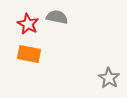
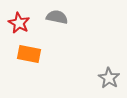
red star: moved 9 px left, 1 px up
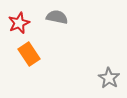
red star: rotated 20 degrees clockwise
orange rectangle: rotated 45 degrees clockwise
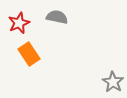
gray star: moved 4 px right, 4 px down
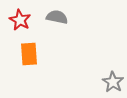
red star: moved 1 px right, 3 px up; rotated 20 degrees counterclockwise
orange rectangle: rotated 30 degrees clockwise
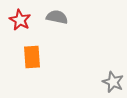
orange rectangle: moved 3 px right, 3 px down
gray star: rotated 10 degrees counterclockwise
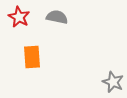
red star: moved 1 px left, 3 px up
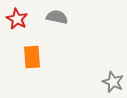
red star: moved 2 px left, 2 px down
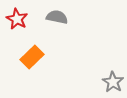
orange rectangle: rotated 50 degrees clockwise
gray star: rotated 10 degrees clockwise
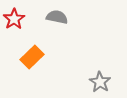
red star: moved 3 px left; rotated 10 degrees clockwise
gray star: moved 13 px left
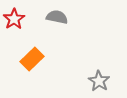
orange rectangle: moved 2 px down
gray star: moved 1 px left, 1 px up
